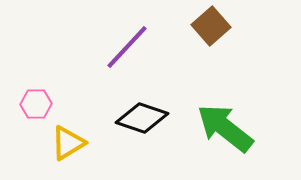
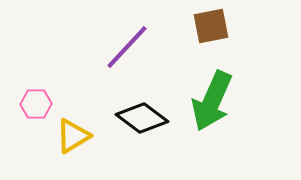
brown square: rotated 30 degrees clockwise
black diamond: rotated 18 degrees clockwise
green arrow: moved 13 px left, 27 px up; rotated 104 degrees counterclockwise
yellow triangle: moved 5 px right, 7 px up
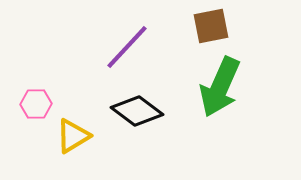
green arrow: moved 8 px right, 14 px up
black diamond: moved 5 px left, 7 px up
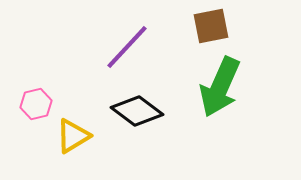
pink hexagon: rotated 12 degrees counterclockwise
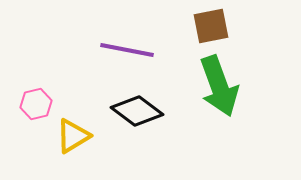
purple line: moved 3 px down; rotated 58 degrees clockwise
green arrow: moved 1 px left, 1 px up; rotated 44 degrees counterclockwise
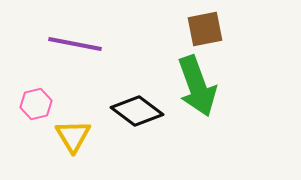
brown square: moved 6 px left, 3 px down
purple line: moved 52 px left, 6 px up
green arrow: moved 22 px left
yellow triangle: rotated 30 degrees counterclockwise
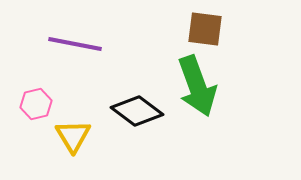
brown square: rotated 18 degrees clockwise
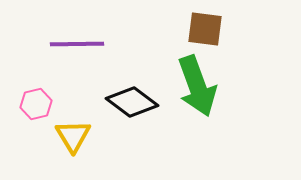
purple line: moved 2 px right; rotated 12 degrees counterclockwise
black diamond: moved 5 px left, 9 px up
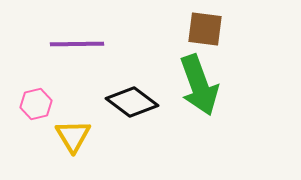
green arrow: moved 2 px right, 1 px up
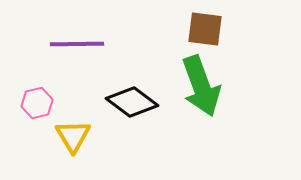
green arrow: moved 2 px right, 1 px down
pink hexagon: moved 1 px right, 1 px up
